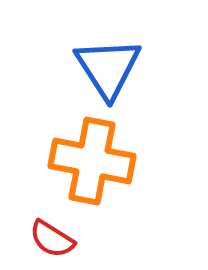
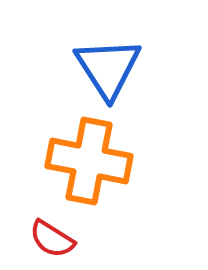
orange cross: moved 3 px left
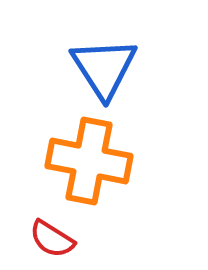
blue triangle: moved 4 px left
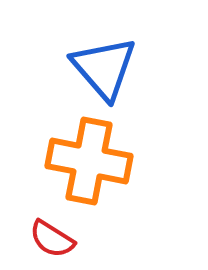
blue triangle: rotated 8 degrees counterclockwise
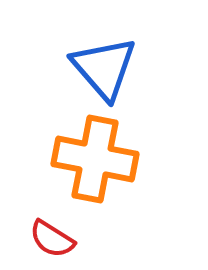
orange cross: moved 6 px right, 2 px up
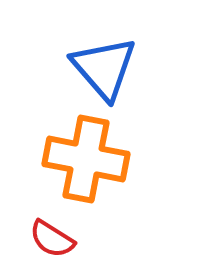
orange cross: moved 9 px left
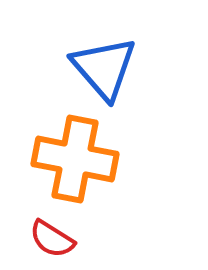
orange cross: moved 11 px left
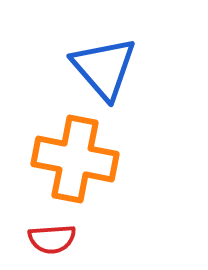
red semicircle: rotated 36 degrees counterclockwise
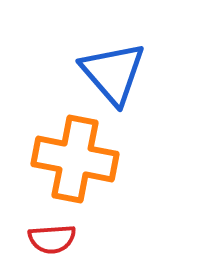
blue triangle: moved 9 px right, 5 px down
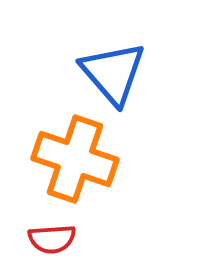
orange cross: rotated 8 degrees clockwise
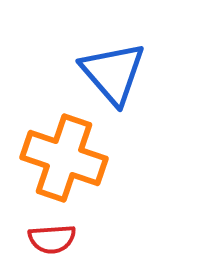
orange cross: moved 11 px left, 1 px up
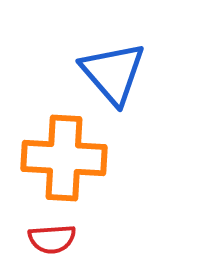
orange cross: rotated 16 degrees counterclockwise
